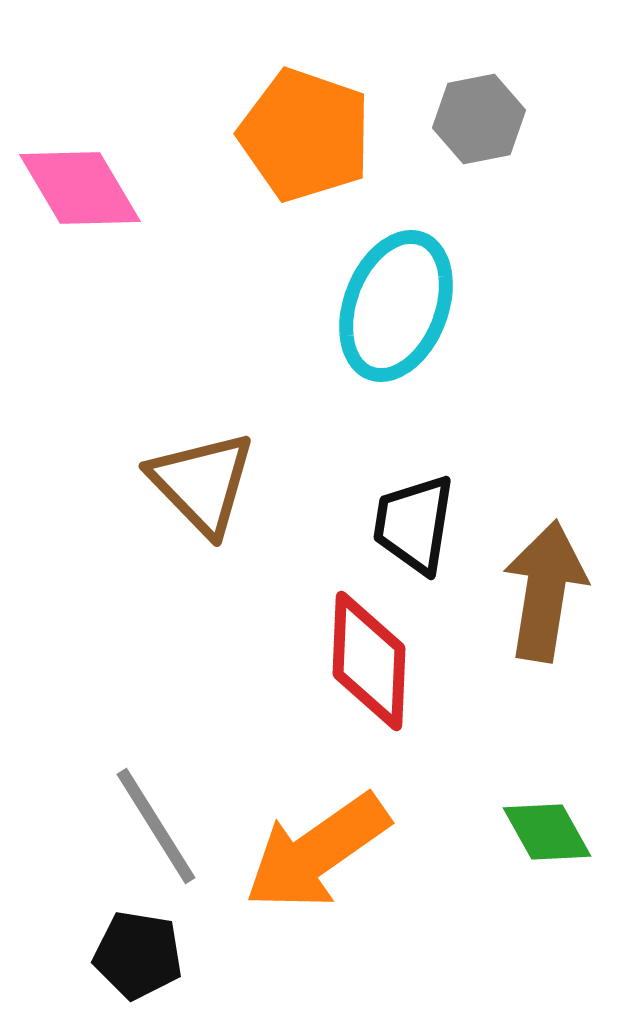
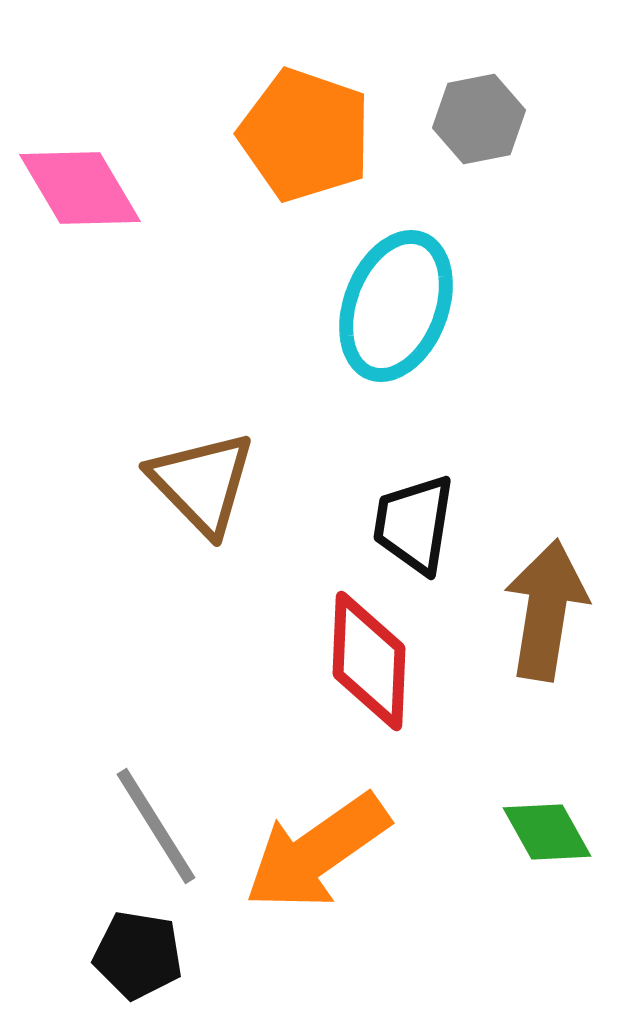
brown arrow: moved 1 px right, 19 px down
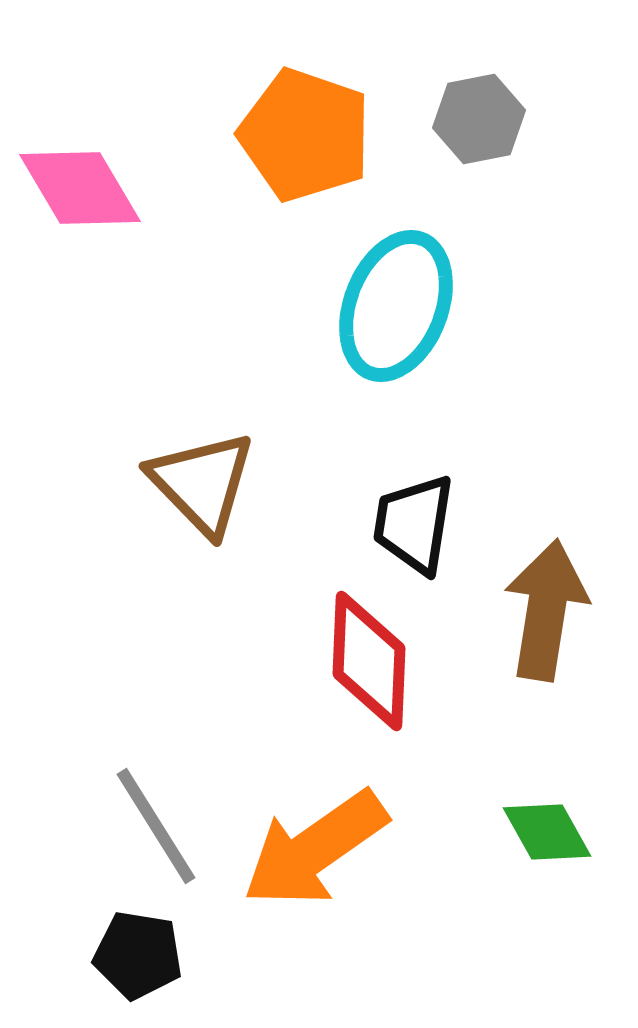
orange arrow: moved 2 px left, 3 px up
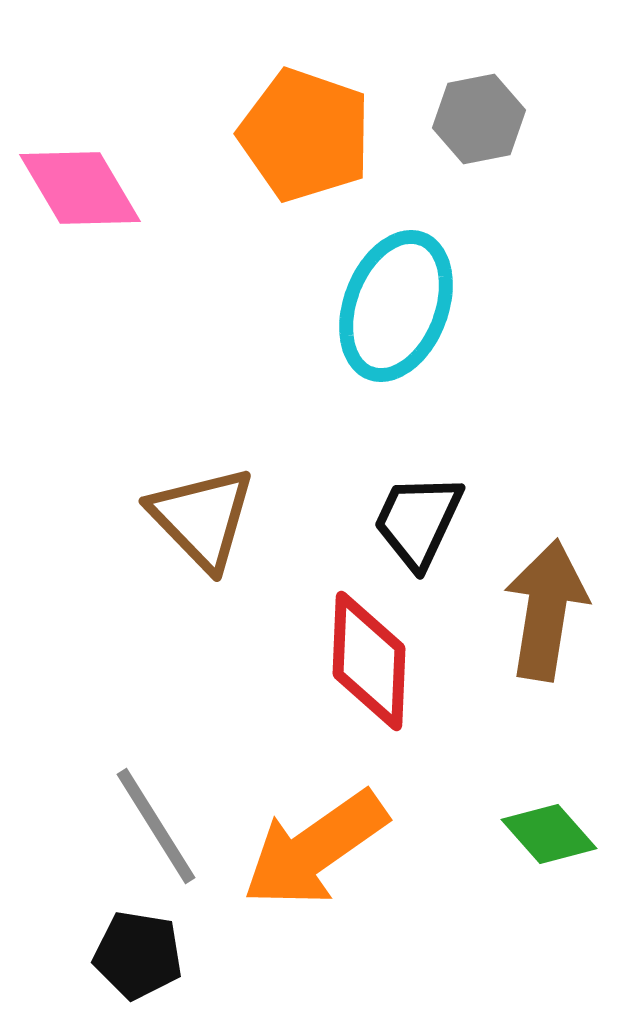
brown triangle: moved 35 px down
black trapezoid: moved 4 px right, 3 px up; rotated 16 degrees clockwise
green diamond: moved 2 px right, 2 px down; rotated 12 degrees counterclockwise
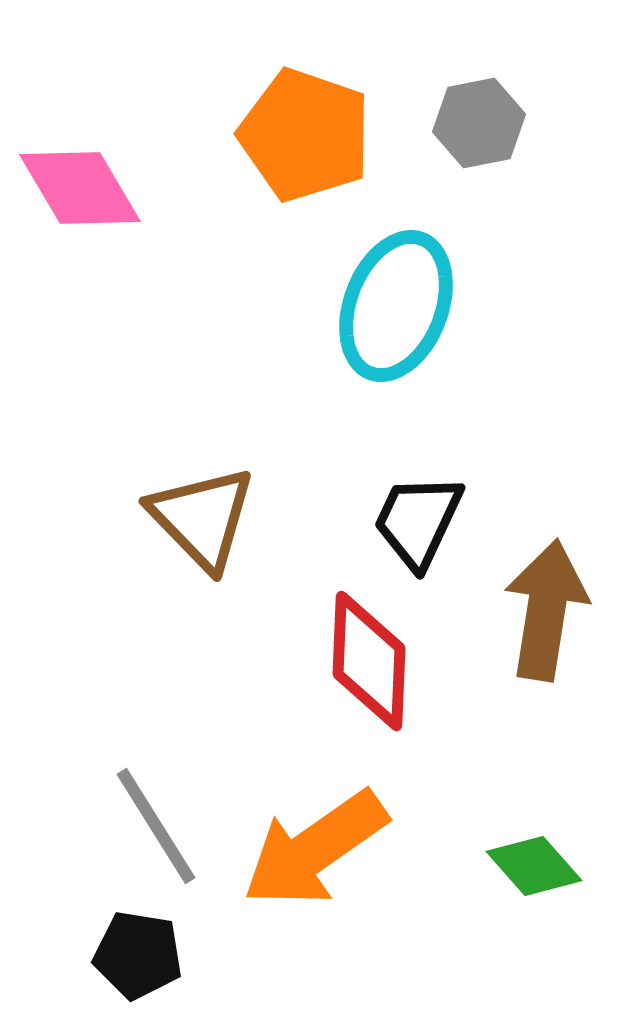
gray hexagon: moved 4 px down
green diamond: moved 15 px left, 32 px down
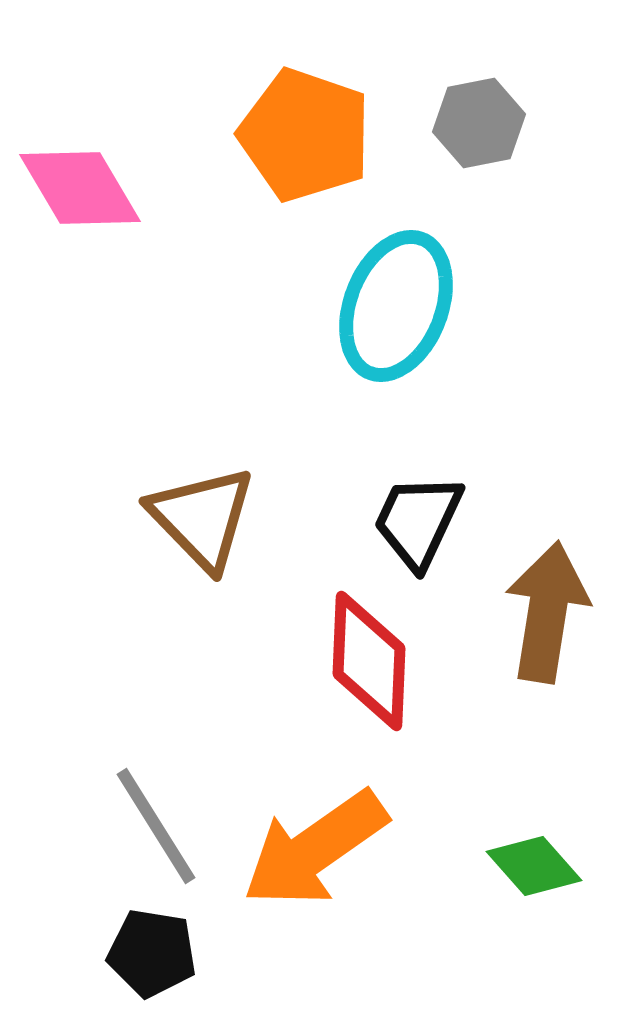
brown arrow: moved 1 px right, 2 px down
black pentagon: moved 14 px right, 2 px up
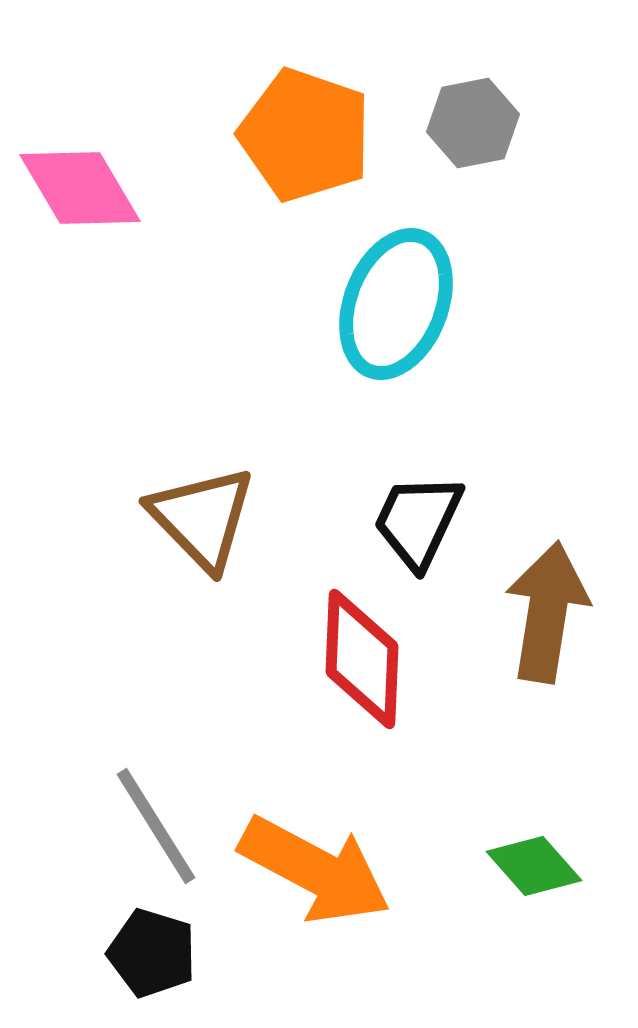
gray hexagon: moved 6 px left
cyan ellipse: moved 2 px up
red diamond: moved 7 px left, 2 px up
orange arrow: moved 21 px down; rotated 117 degrees counterclockwise
black pentagon: rotated 8 degrees clockwise
